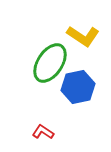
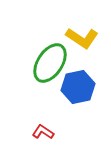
yellow L-shape: moved 1 px left, 2 px down
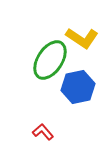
green ellipse: moved 3 px up
red L-shape: rotated 15 degrees clockwise
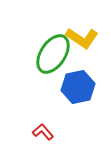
green ellipse: moved 3 px right, 6 px up
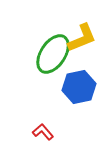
yellow L-shape: rotated 56 degrees counterclockwise
blue hexagon: moved 1 px right
